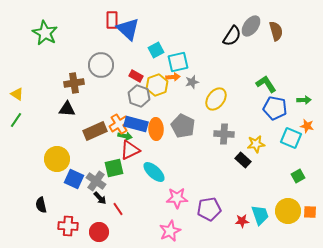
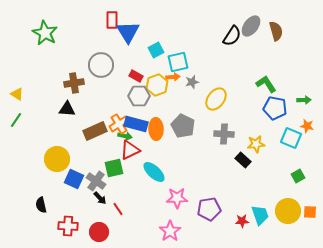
blue triangle at (128, 29): moved 3 px down; rotated 15 degrees clockwise
gray hexagon at (139, 96): rotated 20 degrees counterclockwise
pink star at (170, 231): rotated 10 degrees counterclockwise
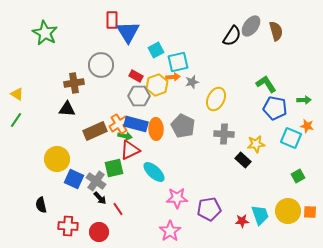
yellow ellipse at (216, 99): rotated 10 degrees counterclockwise
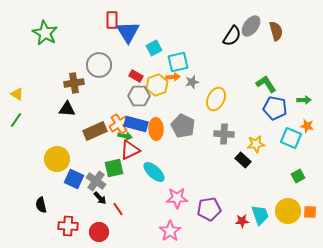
cyan square at (156, 50): moved 2 px left, 2 px up
gray circle at (101, 65): moved 2 px left
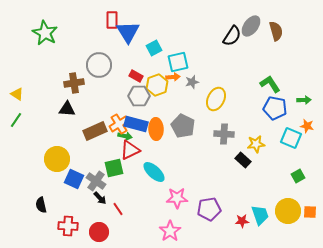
green L-shape at (266, 84): moved 4 px right
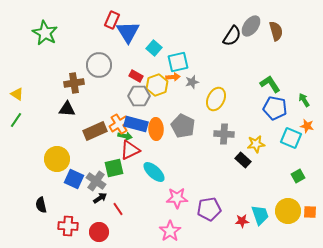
red rectangle at (112, 20): rotated 24 degrees clockwise
cyan square at (154, 48): rotated 21 degrees counterclockwise
green arrow at (304, 100): rotated 120 degrees counterclockwise
black arrow at (100, 198): rotated 80 degrees counterclockwise
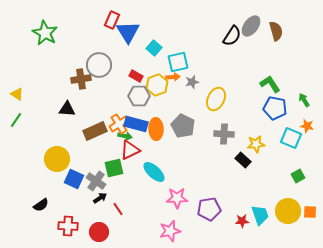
brown cross at (74, 83): moved 7 px right, 4 px up
black semicircle at (41, 205): rotated 112 degrees counterclockwise
pink star at (170, 231): rotated 20 degrees clockwise
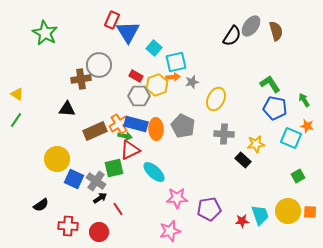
cyan square at (178, 62): moved 2 px left
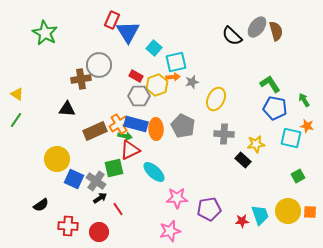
gray ellipse at (251, 26): moved 6 px right, 1 px down
black semicircle at (232, 36): rotated 100 degrees clockwise
cyan square at (291, 138): rotated 10 degrees counterclockwise
